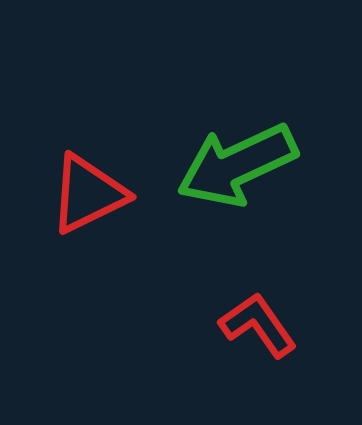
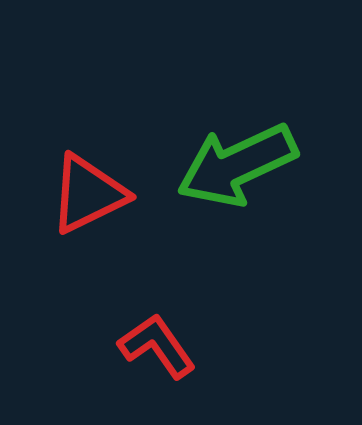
red L-shape: moved 101 px left, 21 px down
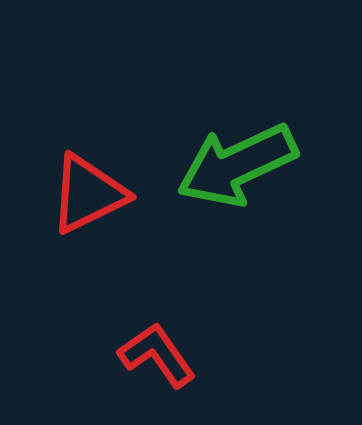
red L-shape: moved 9 px down
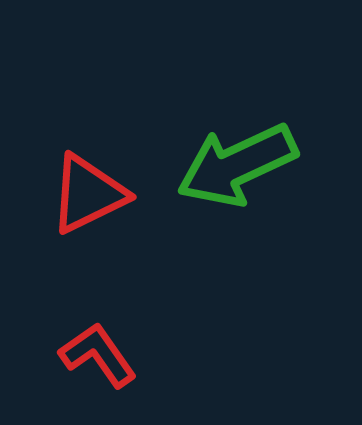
red L-shape: moved 59 px left
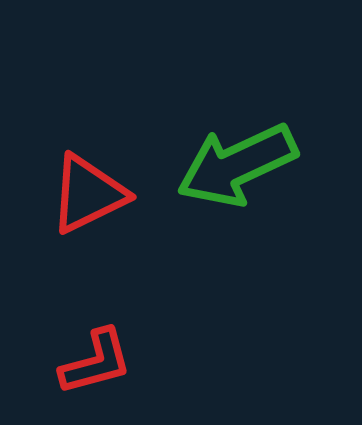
red L-shape: moved 2 px left, 7 px down; rotated 110 degrees clockwise
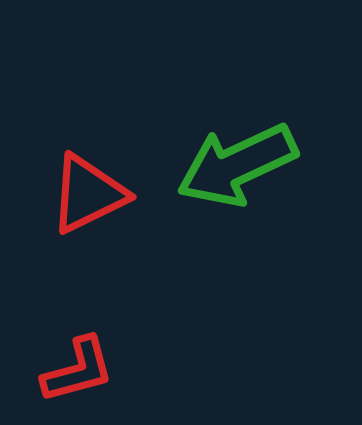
red L-shape: moved 18 px left, 8 px down
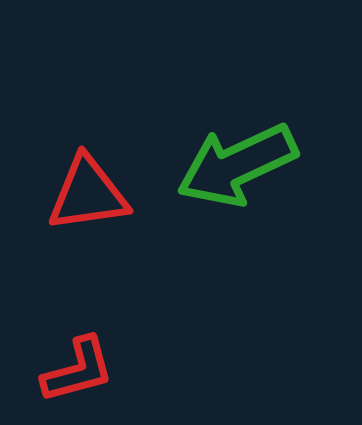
red triangle: rotated 18 degrees clockwise
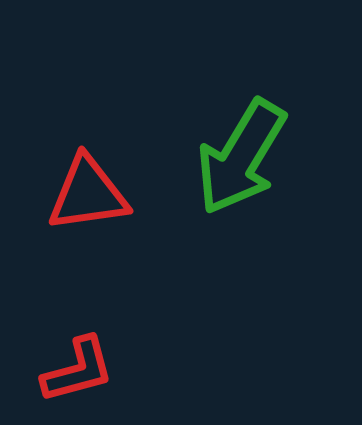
green arrow: moved 4 px right, 8 px up; rotated 34 degrees counterclockwise
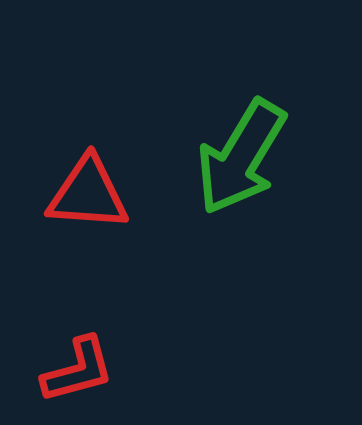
red triangle: rotated 12 degrees clockwise
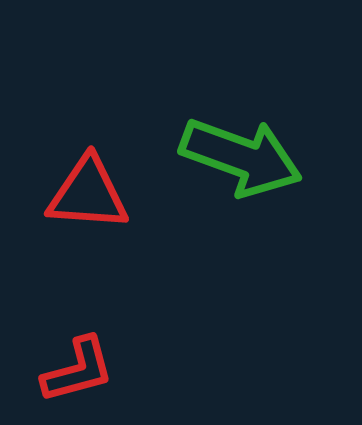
green arrow: rotated 101 degrees counterclockwise
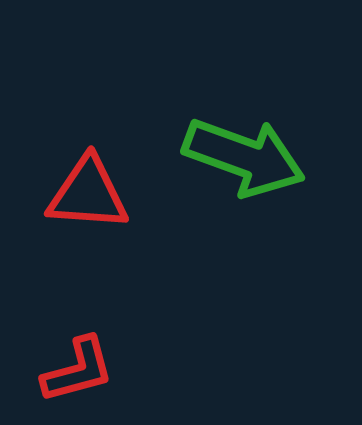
green arrow: moved 3 px right
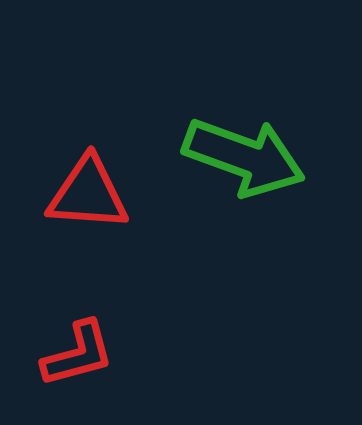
red L-shape: moved 16 px up
